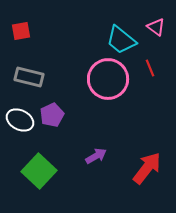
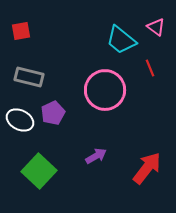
pink circle: moved 3 px left, 11 px down
purple pentagon: moved 1 px right, 2 px up
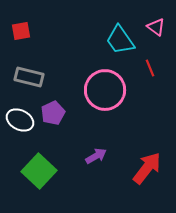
cyan trapezoid: moved 1 px left; rotated 16 degrees clockwise
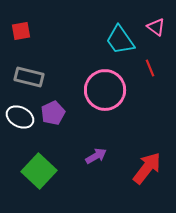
white ellipse: moved 3 px up
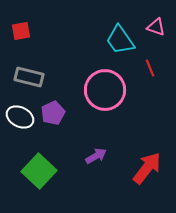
pink triangle: rotated 18 degrees counterclockwise
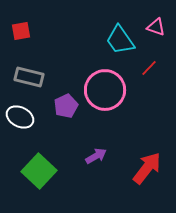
red line: moved 1 px left; rotated 66 degrees clockwise
purple pentagon: moved 13 px right, 7 px up
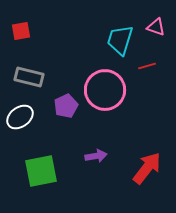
cyan trapezoid: rotated 52 degrees clockwise
red line: moved 2 px left, 2 px up; rotated 30 degrees clockwise
white ellipse: rotated 64 degrees counterclockwise
purple arrow: rotated 20 degrees clockwise
green square: moved 2 px right; rotated 36 degrees clockwise
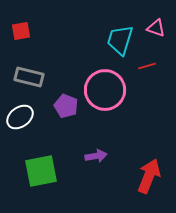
pink triangle: moved 1 px down
purple pentagon: rotated 25 degrees counterclockwise
red arrow: moved 2 px right, 8 px down; rotated 16 degrees counterclockwise
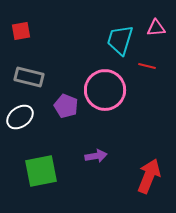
pink triangle: rotated 24 degrees counterclockwise
red line: rotated 30 degrees clockwise
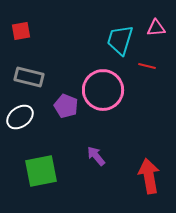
pink circle: moved 2 px left
purple arrow: rotated 120 degrees counterclockwise
red arrow: rotated 32 degrees counterclockwise
